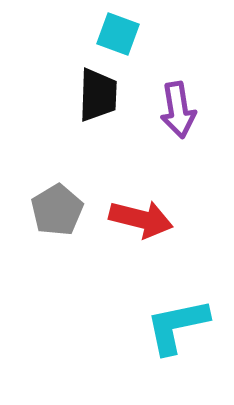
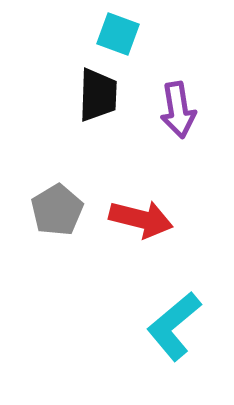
cyan L-shape: moved 3 px left; rotated 28 degrees counterclockwise
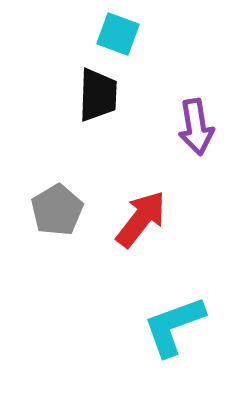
purple arrow: moved 18 px right, 17 px down
red arrow: rotated 66 degrees counterclockwise
cyan L-shape: rotated 20 degrees clockwise
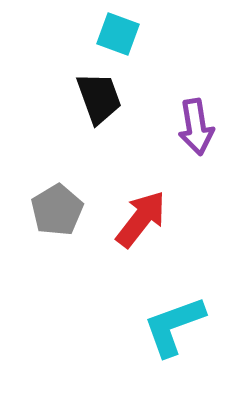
black trapezoid: moved 1 px right, 3 px down; rotated 22 degrees counterclockwise
